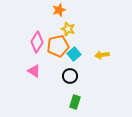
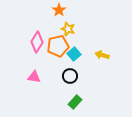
orange star: rotated 16 degrees counterclockwise
yellow arrow: rotated 24 degrees clockwise
pink triangle: moved 6 px down; rotated 24 degrees counterclockwise
green rectangle: rotated 24 degrees clockwise
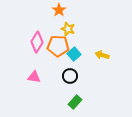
orange pentagon: rotated 15 degrees clockwise
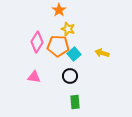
yellow arrow: moved 2 px up
green rectangle: rotated 48 degrees counterclockwise
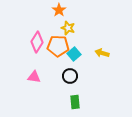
yellow star: moved 1 px up
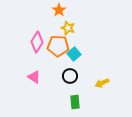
yellow arrow: moved 30 px down; rotated 40 degrees counterclockwise
pink triangle: rotated 24 degrees clockwise
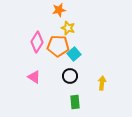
orange star: rotated 24 degrees clockwise
yellow arrow: rotated 120 degrees clockwise
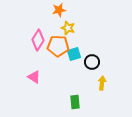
pink diamond: moved 1 px right, 2 px up
cyan square: rotated 24 degrees clockwise
black circle: moved 22 px right, 14 px up
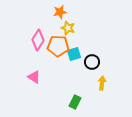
orange star: moved 1 px right, 2 px down
green rectangle: rotated 32 degrees clockwise
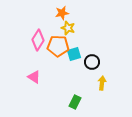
orange star: moved 2 px right, 1 px down
